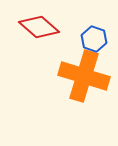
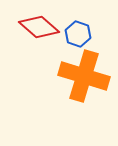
blue hexagon: moved 16 px left, 5 px up
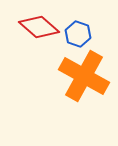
orange cross: rotated 12 degrees clockwise
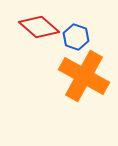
blue hexagon: moved 2 px left, 3 px down
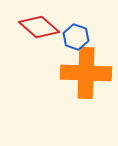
orange cross: moved 2 px right, 3 px up; rotated 27 degrees counterclockwise
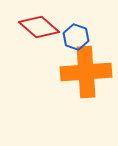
orange cross: moved 1 px up; rotated 6 degrees counterclockwise
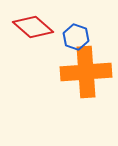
red diamond: moved 6 px left
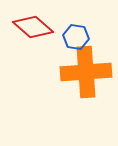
blue hexagon: rotated 10 degrees counterclockwise
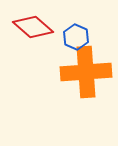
blue hexagon: rotated 15 degrees clockwise
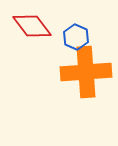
red diamond: moved 1 px left, 1 px up; rotated 12 degrees clockwise
